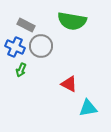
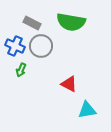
green semicircle: moved 1 px left, 1 px down
gray rectangle: moved 6 px right, 2 px up
blue cross: moved 1 px up
cyan triangle: moved 1 px left, 2 px down
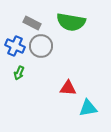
green arrow: moved 2 px left, 3 px down
red triangle: moved 1 px left, 4 px down; rotated 24 degrees counterclockwise
cyan triangle: moved 1 px right, 2 px up
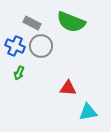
green semicircle: rotated 12 degrees clockwise
cyan triangle: moved 4 px down
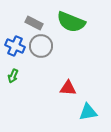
gray rectangle: moved 2 px right
green arrow: moved 6 px left, 3 px down
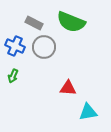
gray circle: moved 3 px right, 1 px down
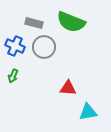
gray rectangle: rotated 12 degrees counterclockwise
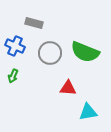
green semicircle: moved 14 px right, 30 px down
gray circle: moved 6 px right, 6 px down
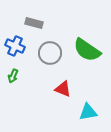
green semicircle: moved 2 px right, 2 px up; rotated 12 degrees clockwise
red triangle: moved 5 px left, 1 px down; rotated 18 degrees clockwise
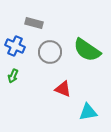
gray circle: moved 1 px up
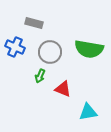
blue cross: moved 1 px down
green semicircle: moved 2 px right, 1 px up; rotated 24 degrees counterclockwise
green arrow: moved 27 px right
